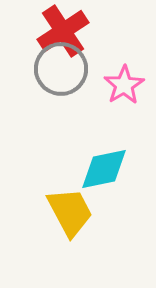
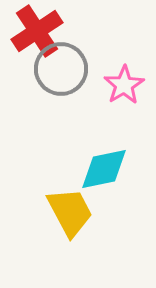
red cross: moved 26 px left
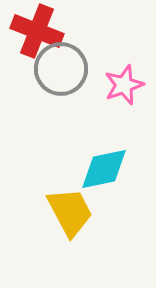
red cross: rotated 36 degrees counterclockwise
pink star: rotated 12 degrees clockwise
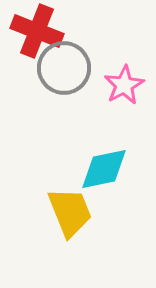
gray circle: moved 3 px right, 1 px up
pink star: rotated 9 degrees counterclockwise
yellow trapezoid: rotated 6 degrees clockwise
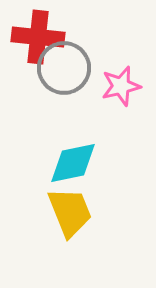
red cross: moved 1 px right, 6 px down; rotated 15 degrees counterclockwise
pink star: moved 3 px left, 1 px down; rotated 15 degrees clockwise
cyan diamond: moved 31 px left, 6 px up
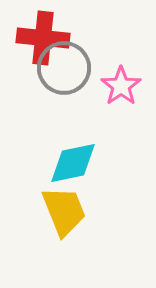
red cross: moved 5 px right, 1 px down
pink star: rotated 21 degrees counterclockwise
yellow trapezoid: moved 6 px left, 1 px up
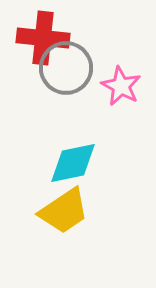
gray circle: moved 2 px right
pink star: rotated 9 degrees counterclockwise
yellow trapezoid: rotated 78 degrees clockwise
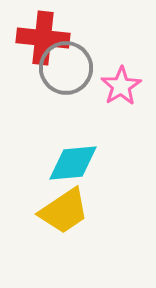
pink star: rotated 12 degrees clockwise
cyan diamond: rotated 6 degrees clockwise
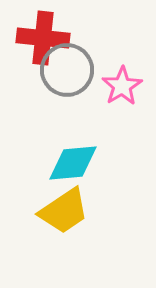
gray circle: moved 1 px right, 2 px down
pink star: moved 1 px right
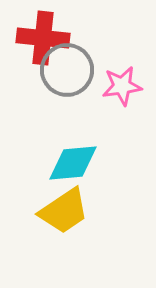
pink star: rotated 24 degrees clockwise
